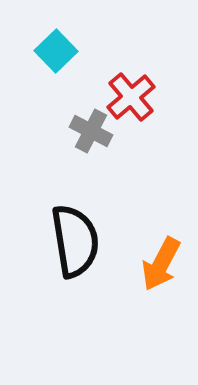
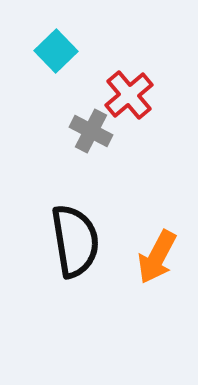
red cross: moved 2 px left, 2 px up
orange arrow: moved 4 px left, 7 px up
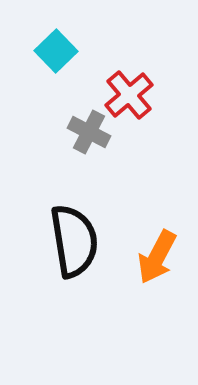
gray cross: moved 2 px left, 1 px down
black semicircle: moved 1 px left
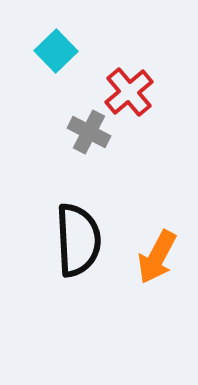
red cross: moved 3 px up
black semicircle: moved 4 px right, 1 px up; rotated 6 degrees clockwise
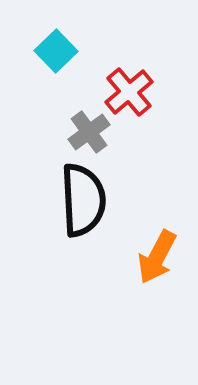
gray cross: rotated 27 degrees clockwise
black semicircle: moved 5 px right, 40 px up
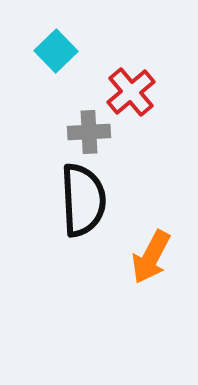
red cross: moved 2 px right
gray cross: rotated 33 degrees clockwise
orange arrow: moved 6 px left
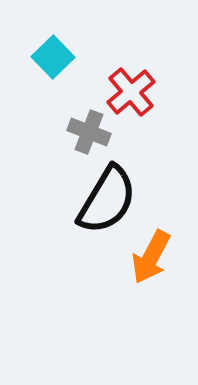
cyan square: moved 3 px left, 6 px down
gray cross: rotated 24 degrees clockwise
black semicircle: moved 24 px right; rotated 34 degrees clockwise
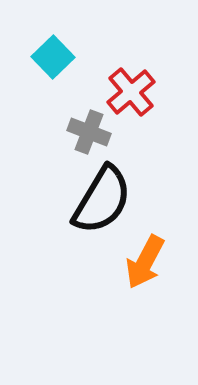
black semicircle: moved 5 px left
orange arrow: moved 6 px left, 5 px down
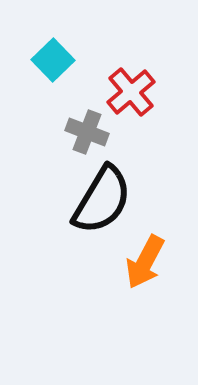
cyan square: moved 3 px down
gray cross: moved 2 px left
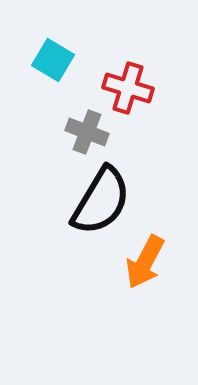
cyan square: rotated 15 degrees counterclockwise
red cross: moved 3 px left, 4 px up; rotated 33 degrees counterclockwise
black semicircle: moved 1 px left, 1 px down
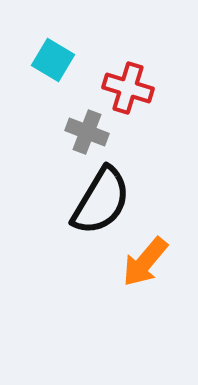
orange arrow: rotated 12 degrees clockwise
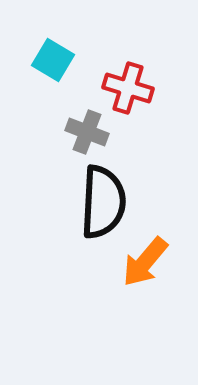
black semicircle: moved 2 px right, 1 px down; rotated 28 degrees counterclockwise
